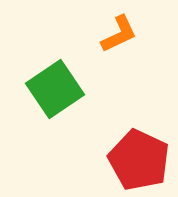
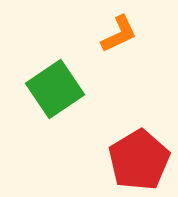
red pentagon: rotated 16 degrees clockwise
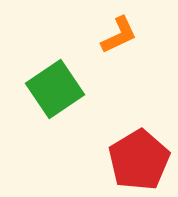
orange L-shape: moved 1 px down
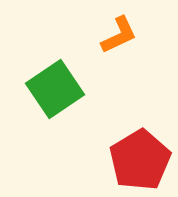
red pentagon: moved 1 px right
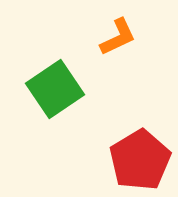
orange L-shape: moved 1 px left, 2 px down
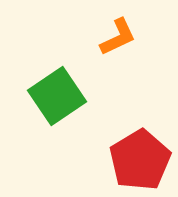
green square: moved 2 px right, 7 px down
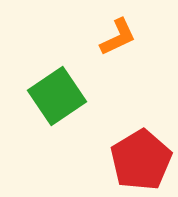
red pentagon: moved 1 px right
